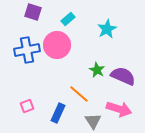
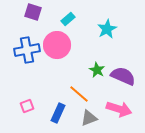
gray triangle: moved 4 px left, 3 px up; rotated 42 degrees clockwise
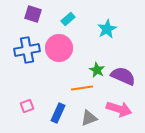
purple square: moved 2 px down
pink circle: moved 2 px right, 3 px down
orange line: moved 3 px right, 6 px up; rotated 50 degrees counterclockwise
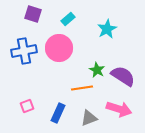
blue cross: moved 3 px left, 1 px down
purple semicircle: rotated 10 degrees clockwise
